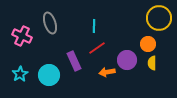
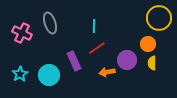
pink cross: moved 3 px up
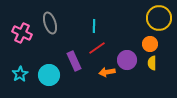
orange circle: moved 2 px right
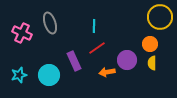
yellow circle: moved 1 px right, 1 px up
cyan star: moved 1 px left, 1 px down; rotated 14 degrees clockwise
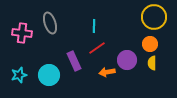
yellow circle: moved 6 px left
pink cross: rotated 18 degrees counterclockwise
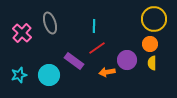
yellow circle: moved 2 px down
pink cross: rotated 36 degrees clockwise
purple rectangle: rotated 30 degrees counterclockwise
